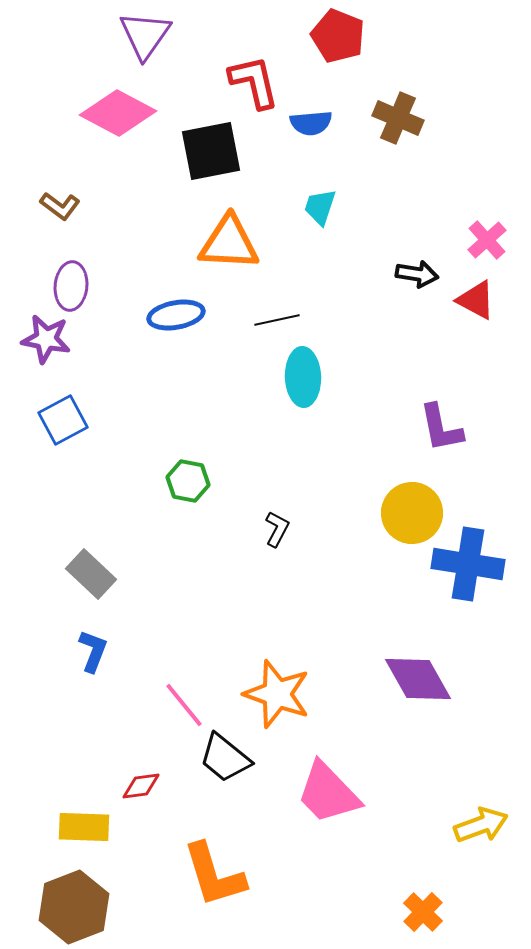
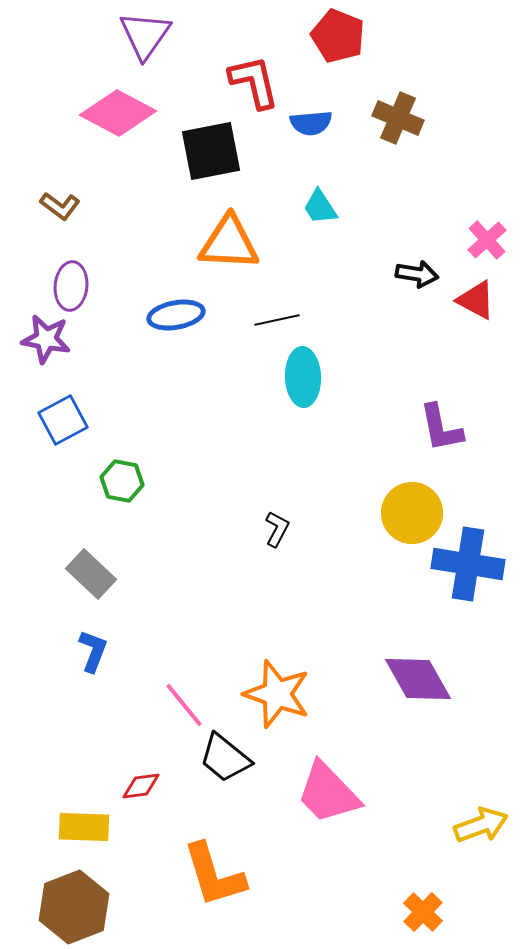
cyan trapezoid: rotated 51 degrees counterclockwise
green hexagon: moved 66 px left
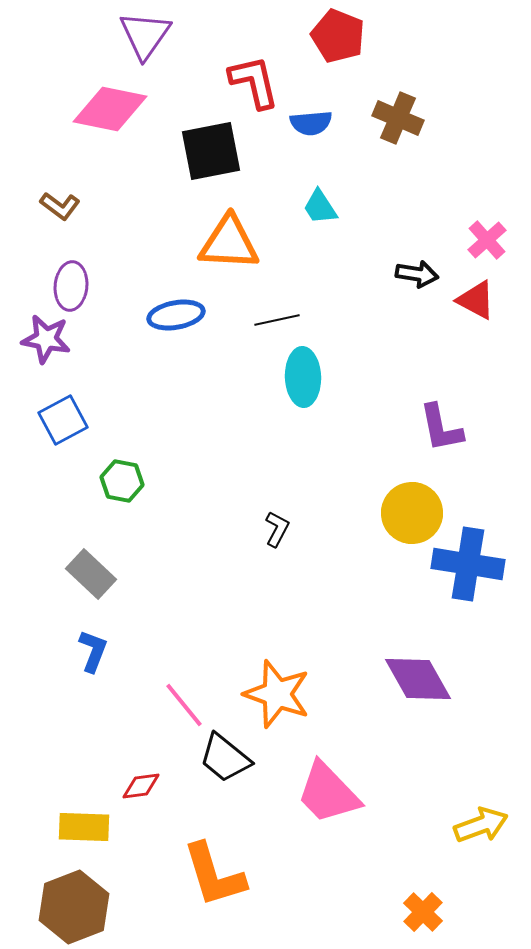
pink diamond: moved 8 px left, 4 px up; rotated 16 degrees counterclockwise
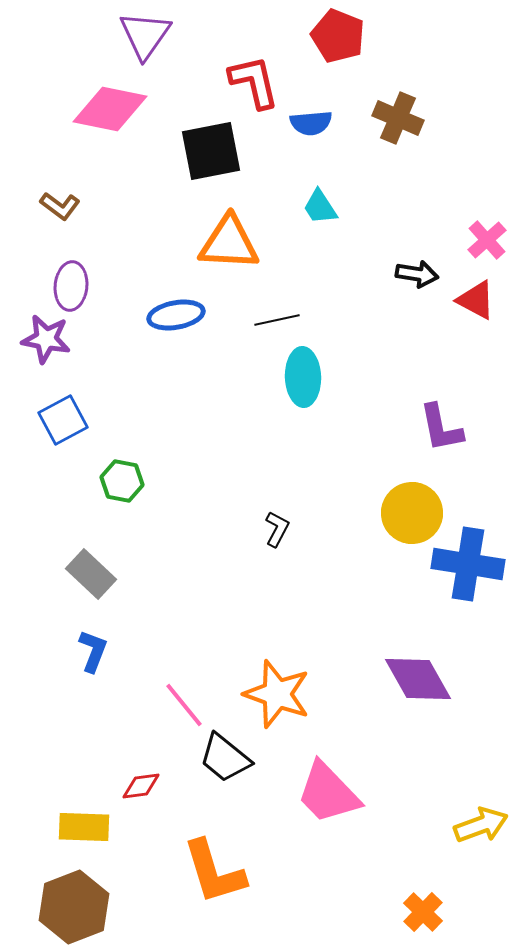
orange L-shape: moved 3 px up
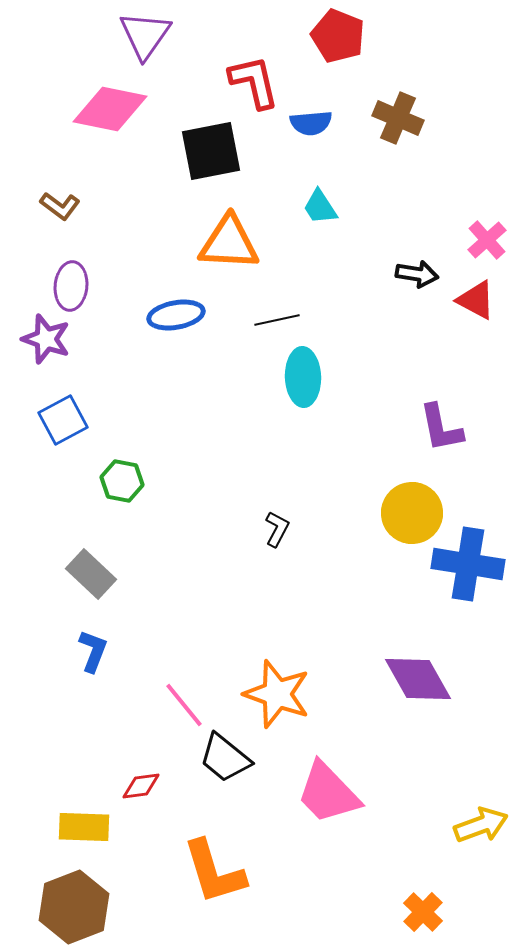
purple star: rotated 9 degrees clockwise
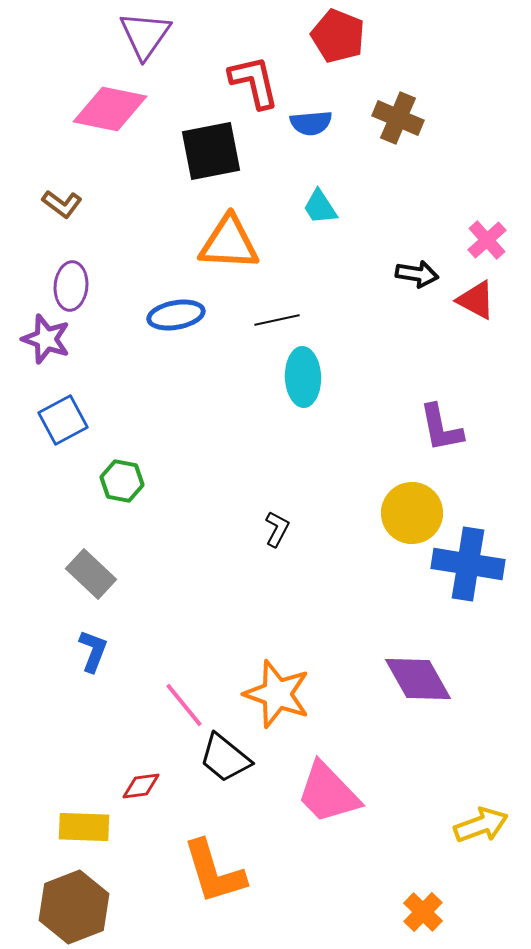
brown L-shape: moved 2 px right, 2 px up
